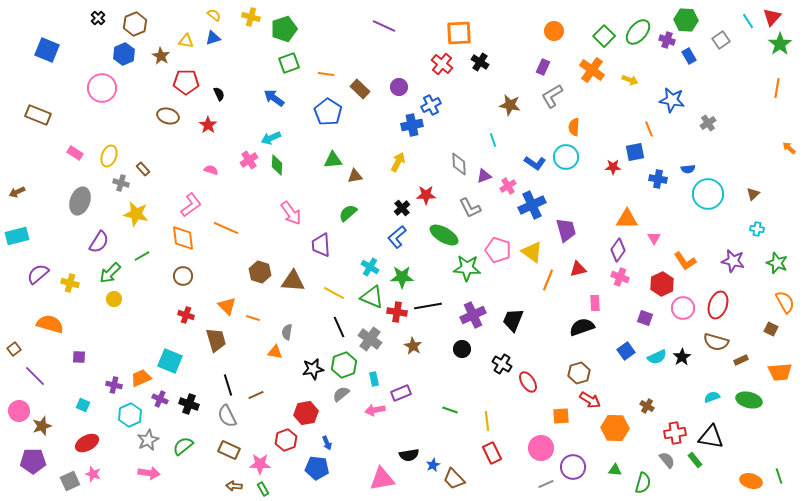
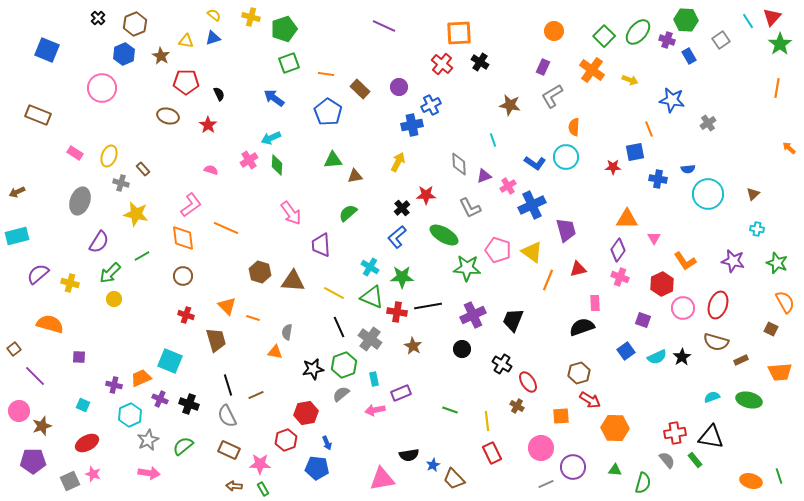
purple square at (645, 318): moved 2 px left, 2 px down
brown cross at (647, 406): moved 130 px left
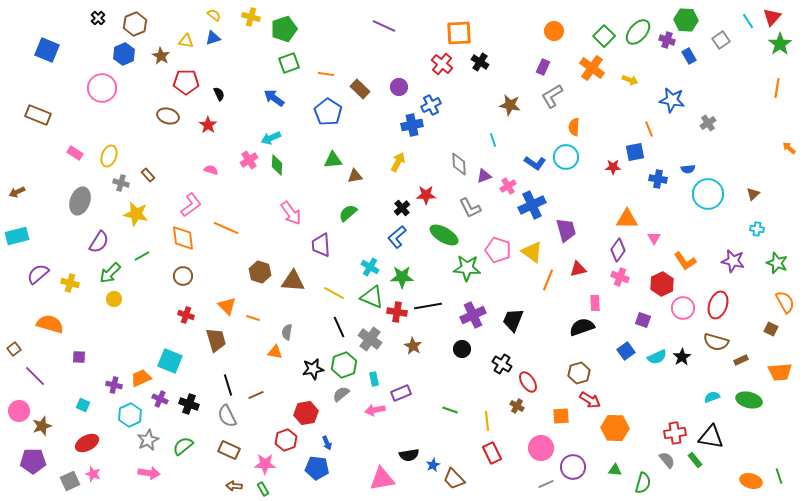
orange cross at (592, 70): moved 2 px up
brown rectangle at (143, 169): moved 5 px right, 6 px down
pink star at (260, 464): moved 5 px right
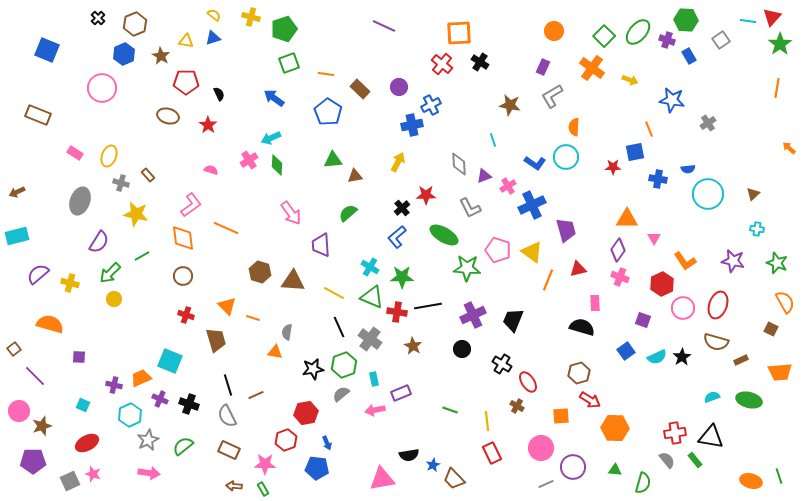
cyan line at (748, 21): rotated 49 degrees counterclockwise
black semicircle at (582, 327): rotated 35 degrees clockwise
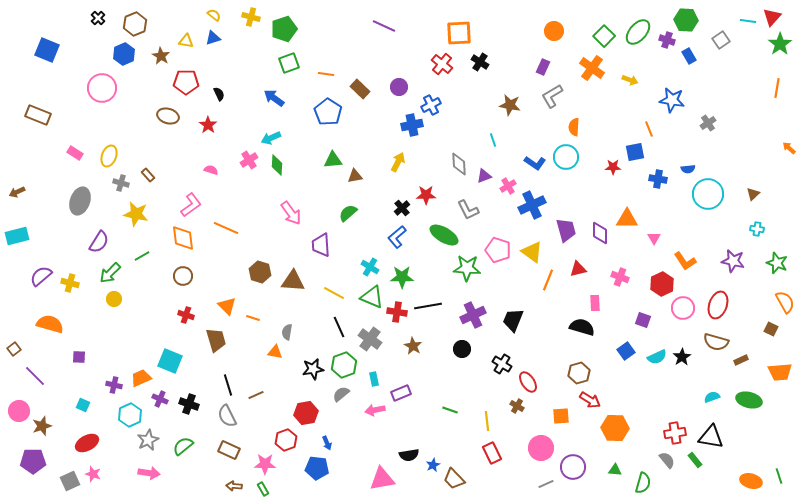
gray L-shape at (470, 208): moved 2 px left, 2 px down
purple diamond at (618, 250): moved 18 px left, 17 px up; rotated 35 degrees counterclockwise
purple semicircle at (38, 274): moved 3 px right, 2 px down
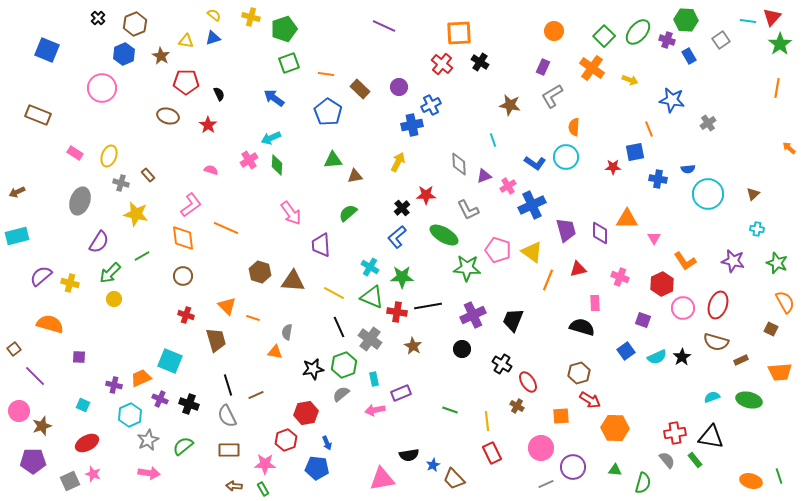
brown rectangle at (229, 450): rotated 25 degrees counterclockwise
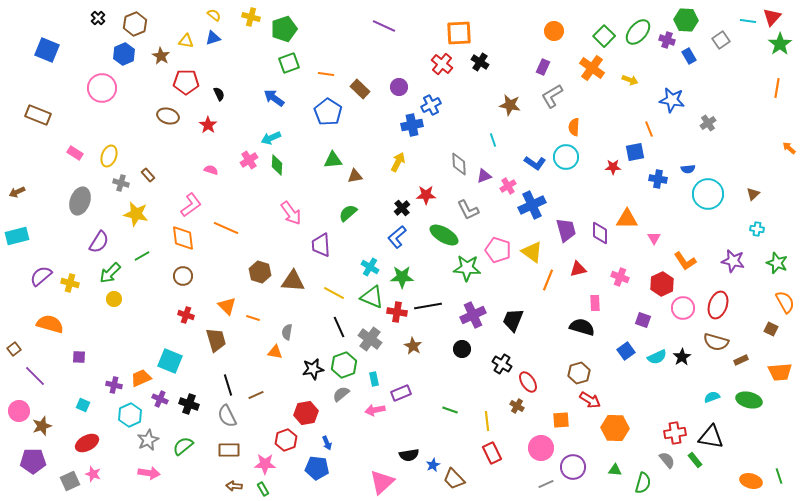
orange square at (561, 416): moved 4 px down
pink triangle at (382, 479): moved 3 px down; rotated 32 degrees counterclockwise
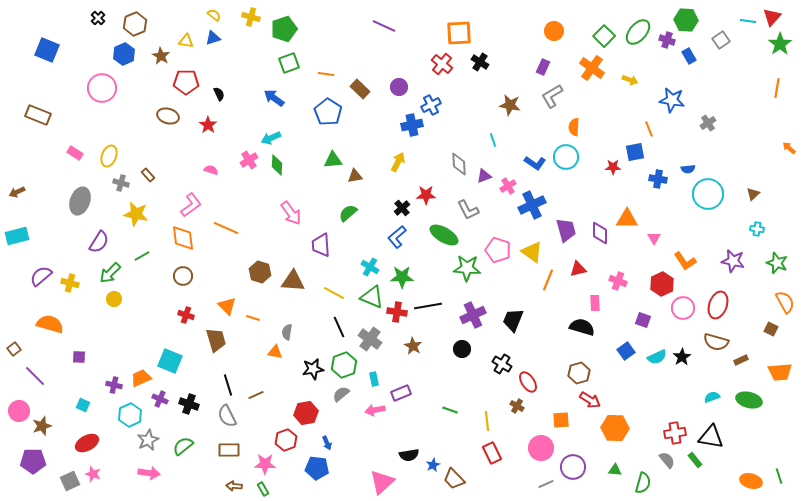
pink cross at (620, 277): moved 2 px left, 4 px down
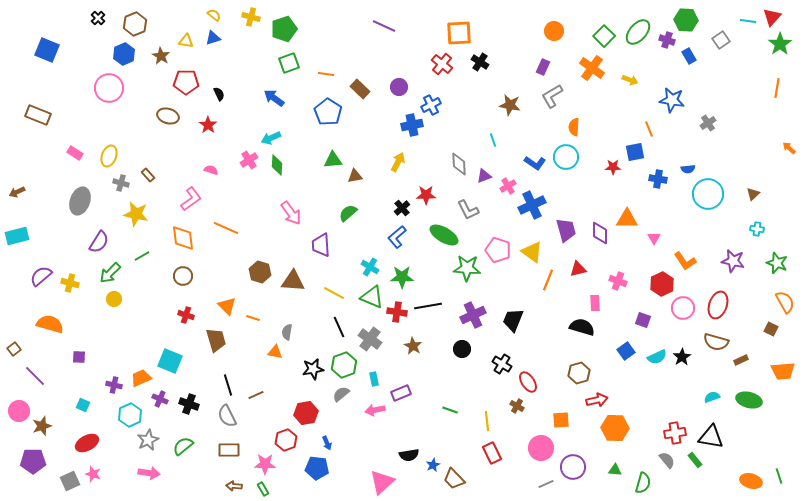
pink circle at (102, 88): moved 7 px right
pink L-shape at (191, 205): moved 6 px up
orange trapezoid at (780, 372): moved 3 px right, 1 px up
red arrow at (590, 400): moved 7 px right; rotated 45 degrees counterclockwise
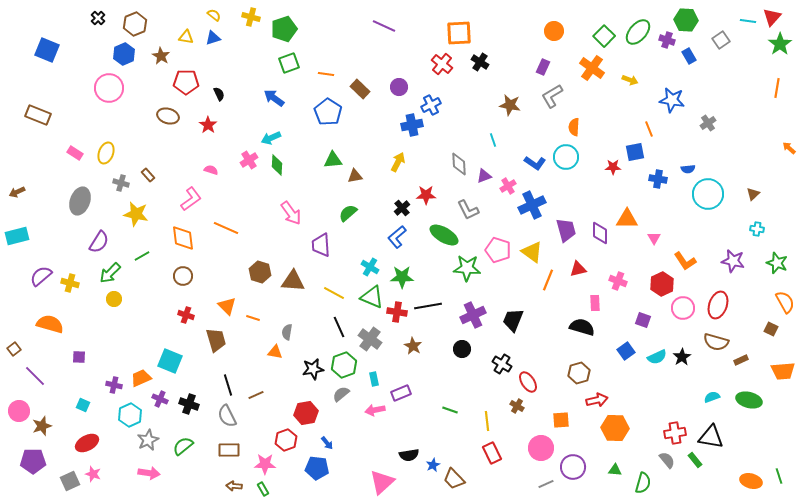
yellow triangle at (186, 41): moved 4 px up
yellow ellipse at (109, 156): moved 3 px left, 3 px up
blue arrow at (327, 443): rotated 16 degrees counterclockwise
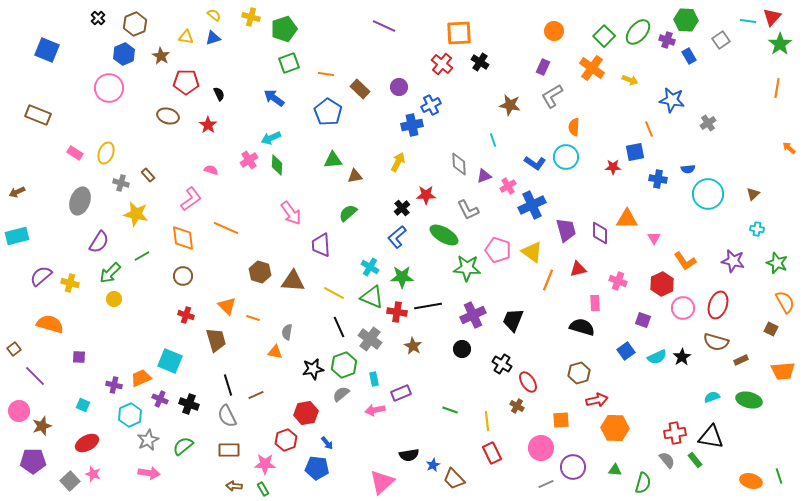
gray square at (70, 481): rotated 18 degrees counterclockwise
